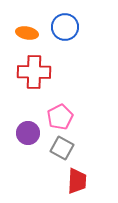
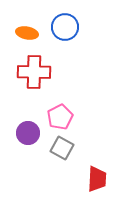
red trapezoid: moved 20 px right, 2 px up
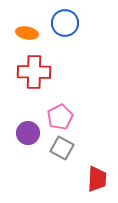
blue circle: moved 4 px up
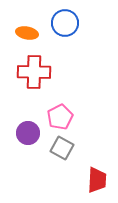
red trapezoid: moved 1 px down
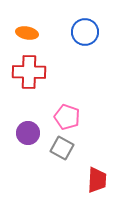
blue circle: moved 20 px right, 9 px down
red cross: moved 5 px left
pink pentagon: moved 7 px right; rotated 25 degrees counterclockwise
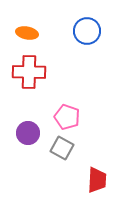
blue circle: moved 2 px right, 1 px up
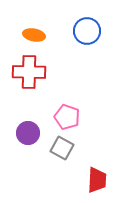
orange ellipse: moved 7 px right, 2 px down
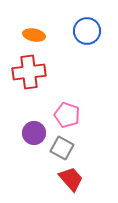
red cross: rotated 8 degrees counterclockwise
pink pentagon: moved 2 px up
purple circle: moved 6 px right
red trapezoid: moved 26 px left, 1 px up; rotated 44 degrees counterclockwise
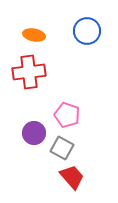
red trapezoid: moved 1 px right, 2 px up
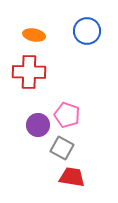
red cross: rotated 8 degrees clockwise
purple circle: moved 4 px right, 8 px up
red trapezoid: rotated 40 degrees counterclockwise
